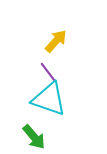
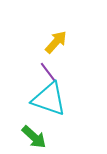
yellow arrow: moved 1 px down
green arrow: rotated 8 degrees counterclockwise
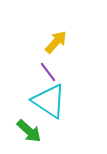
cyan triangle: moved 2 px down; rotated 15 degrees clockwise
green arrow: moved 5 px left, 6 px up
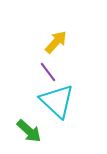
cyan triangle: moved 8 px right; rotated 9 degrees clockwise
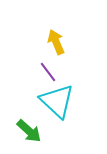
yellow arrow: rotated 65 degrees counterclockwise
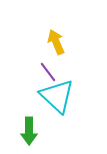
cyan triangle: moved 5 px up
green arrow: rotated 48 degrees clockwise
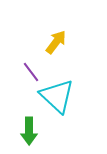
yellow arrow: rotated 60 degrees clockwise
purple line: moved 17 px left
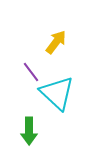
cyan triangle: moved 3 px up
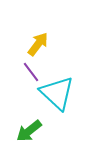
yellow arrow: moved 18 px left, 2 px down
green arrow: rotated 52 degrees clockwise
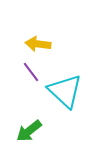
yellow arrow: rotated 120 degrees counterclockwise
cyan triangle: moved 8 px right, 2 px up
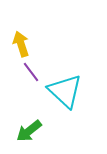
yellow arrow: moved 17 px left; rotated 65 degrees clockwise
